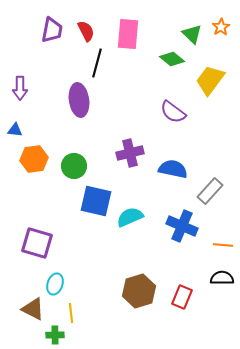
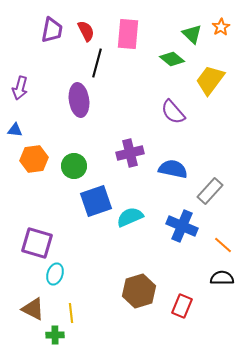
purple arrow: rotated 15 degrees clockwise
purple semicircle: rotated 12 degrees clockwise
blue square: rotated 32 degrees counterclockwise
orange line: rotated 36 degrees clockwise
cyan ellipse: moved 10 px up
red rectangle: moved 9 px down
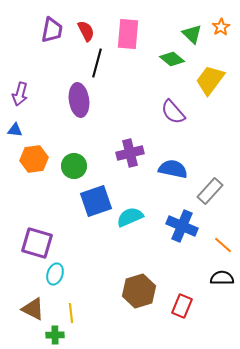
purple arrow: moved 6 px down
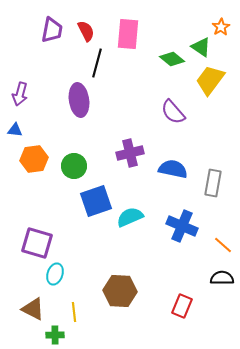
green triangle: moved 9 px right, 13 px down; rotated 10 degrees counterclockwise
gray rectangle: moved 3 px right, 8 px up; rotated 32 degrees counterclockwise
brown hexagon: moved 19 px left; rotated 20 degrees clockwise
yellow line: moved 3 px right, 1 px up
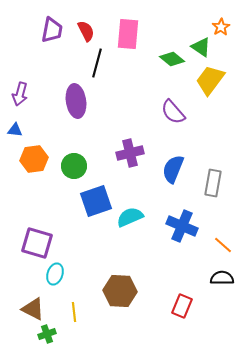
purple ellipse: moved 3 px left, 1 px down
blue semicircle: rotated 80 degrees counterclockwise
green cross: moved 8 px left, 1 px up; rotated 18 degrees counterclockwise
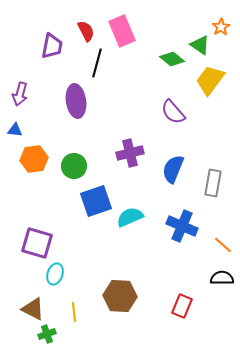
purple trapezoid: moved 16 px down
pink rectangle: moved 6 px left, 3 px up; rotated 28 degrees counterclockwise
green triangle: moved 1 px left, 2 px up
brown hexagon: moved 5 px down
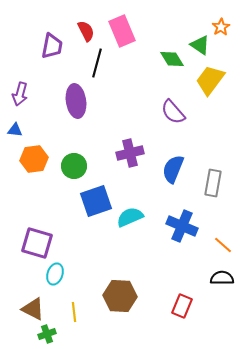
green diamond: rotated 20 degrees clockwise
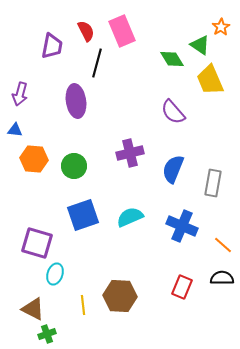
yellow trapezoid: rotated 60 degrees counterclockwise
orange hexagon: rotated 12 degrees clockwise
blue square: moved 13 px left, 14 px down
red rectangle: moved 19 px up
yellow line: moved 9 px right, 7 px up
